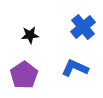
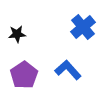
black star: moved 13 px left, 1 px up
blue L-shape: moved 7 px left, 2 px down; rotated 24 degrees clockwise
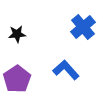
blue L-shape: moved 2 px left
purple pentagon: moved 7 px left, 4 px down
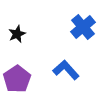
black star: rotated 18 degrees counterclockwise
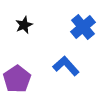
black star: moved 7 px right, 9 px up
blue L-shape: moved 4 px up
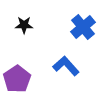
black star: rotated 24 degrees clockwise
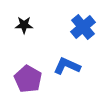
blue L-shape: moved 1 px right; rotated 24 degrees counterclockwise
purple pentagon: moved 11 px right; rotated 8 degrees counterclockwise
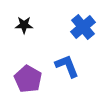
blue L-shape: rotated 44 degrees clockwise
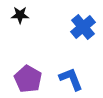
black star: moved 4 px left, 10 px up
blue L-shape: moved 4 px right, 13 px down
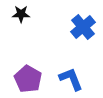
black star: moved 1 px right, 1 px up
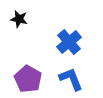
black star: moved 2 px left, 5 px down; rotated 12 degrees clockwise
blue cross: moved 14 px left, 15 px down
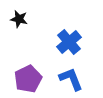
purple pentagon: rotated 16 degrees clockwise
